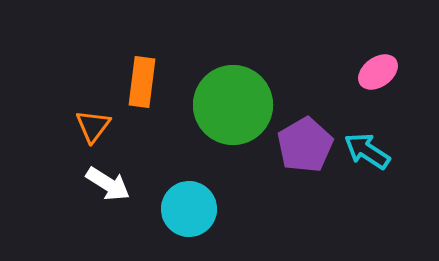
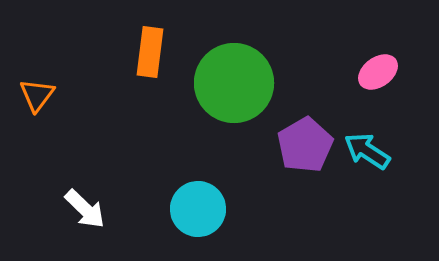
orange rectangle: moved 8 px right, 30 px up
green circle: moved 1 px right, 22 px up
orange triangle: moved 56 px left, 31 px up
white arrow: moved 23 px left, 25 px down; rotated 12 degrees clockwise
cyan circle: moved 9 px right
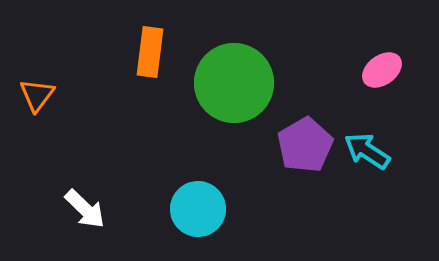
pink ellipse: moved 4 px right, 2 px up
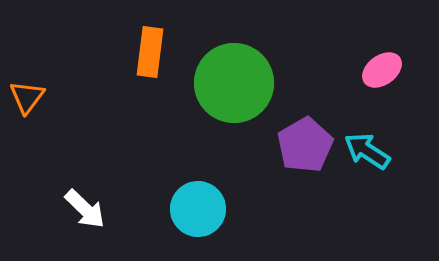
orange triangle: moved 10 px left, 2 px down
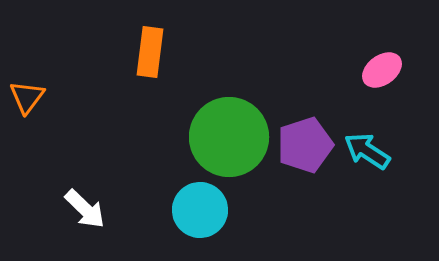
green circle: moved 5 px left, 54 px down
purple pentagon: rotated 12 degrees clockwise
cyan circle: moved 2 px right, 1 px down
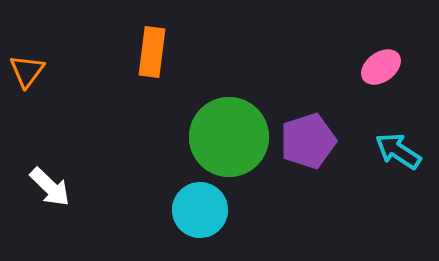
orange rectangle: moved 2 px right
pink ellipse: moved 1 px left, 3 px up
orange triangle: moved 26 px up
purple pentagon: moved 3 px right, 4 px up
cyan arrow: moved 31 px right
white arrow: moved 35 px left, 22 px up
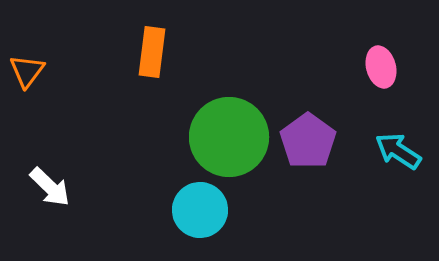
pink ellipse: rotated 69 degrees counterclockwise
purple pentagon: rotated 18 degrees counterclockwise
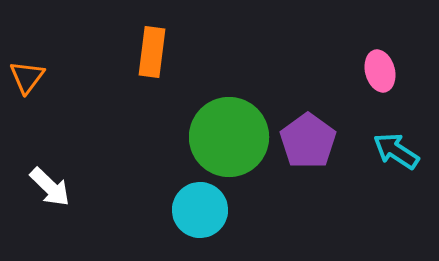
pink ellipse: moved 1 px left, 4 px down
orange triangle: moved 6 px down
cyan arrow: moved 2 px left
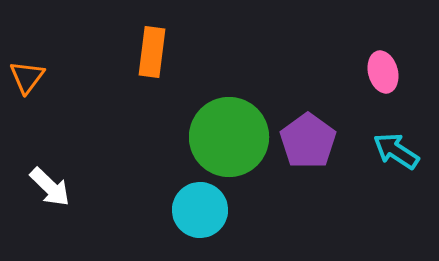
pink ellipse: moved 3 px right, 1 px down
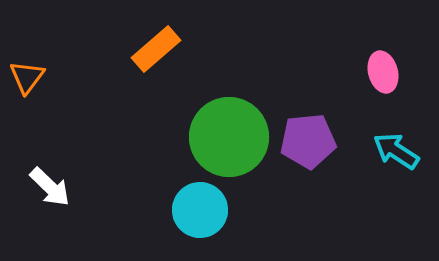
orange rectangle: moved 4 px right, 3 px up; rotated 42 degrees clockwise
purple pentagon: rotated 30 degrees clockwise
